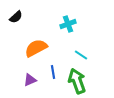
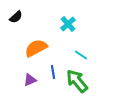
cyan cross: rotated 21 degrees counterclockwise
green arrow: rotated 20 degrees counterclockwise
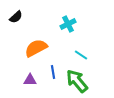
cyan cross: rotated 14 degrees clockwise
purple triangle: rotated 24 degrees clockwise
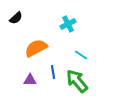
black semicircle: moved 1 px down
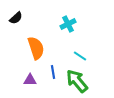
orange semicircle: rotated 100 degrees clockwise
cyan line: moved 1 px left, 1 px down
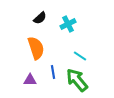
black semicircle: moved 24 px right
green arrow: moved 1 px up
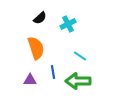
green arrow: moved 1 px right, 1 px down; rotated 50 degrees counterclockwise
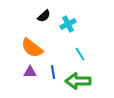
black semicircle: moved 4 px right, 2 px up
orange semicircle: moved 4 px left; rotated 145 degrees clockwise
cyan line: moved 2 px up; rotated 24 degrees clockwise
purple triangle: moved 8 px up
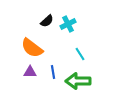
black semicircle: moved 3 px right, 5 px down
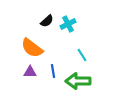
cyan line: moved 2 px right, 1 px down
blue line: moved 1 px up
